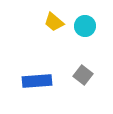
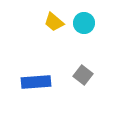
cyan circle: moved 1 px left, 3 px up
blue rectangle: moved 1 px left, 1 px down
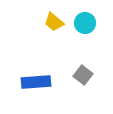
cyan circle: moved 1 px right
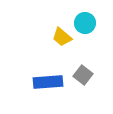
yellow trapezoid: moved 8 px right, 15 px down
blue rectangle: moved 12 px right
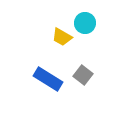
yellow trapezoid: rotated 10 degrees counterclockwise
blue rectangle: moved 3 px up; rotated 36 degrees clockwise
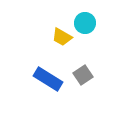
gray square: rotated 18 degrees clockwise
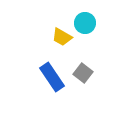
gray square: moved 2 px up; rotated 18 degrees counterclockwise
blue rectangle: moved 4 px right, 2 px up; rotated 24 degrees clockwise
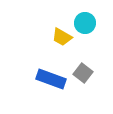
blue rectangle: moved 1 px left, 2 px down; rotated 36 degrees counterclockwise
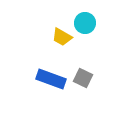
gray square: moved 5 px down; rotated 12 degrees counterclockwise
